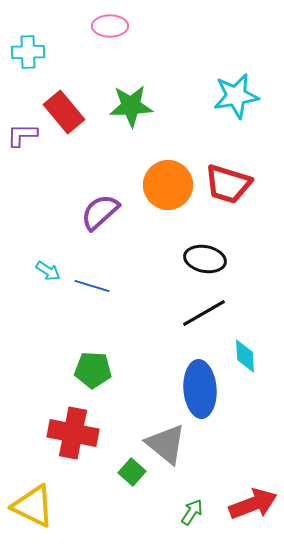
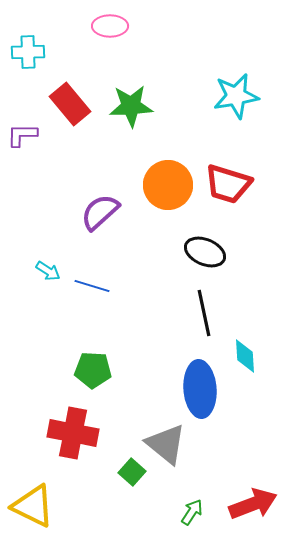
red rectangle: moved 6 px right, 8 px up
black ellipse: moved 7 px up; rotated 12 degrees clockwise
black line: rotated 72 degrees counterclockwise
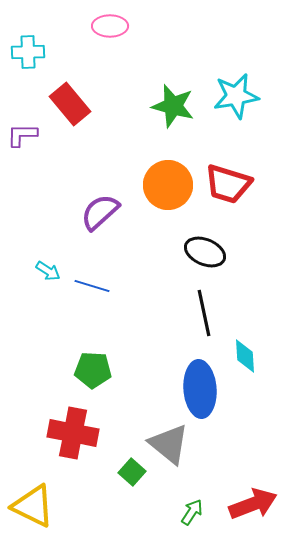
green star: moved 42 px right; rotated 18 degrees clockwise
gray triangle: moved 3 px right
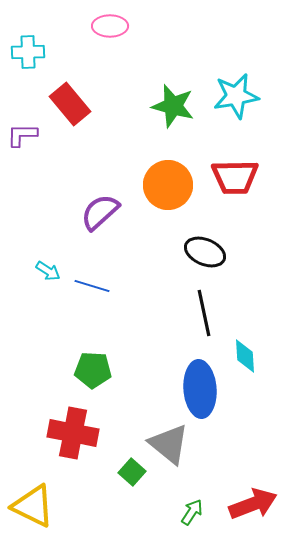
red trapezoid: moved 7 px right, 7 px up; rotated 18 degrees counterclockwise
